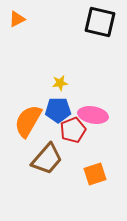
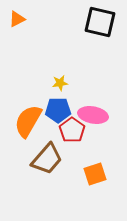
red pentagon: moved 1 px left; rotated 15 degrees counterclockwise
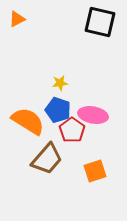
blue pentagon: rotated 20 degrees clockwise
orange semicircle: rotated 92 degrees clockwise
orange square: moved 3 px up
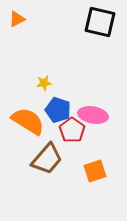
yellow star: moved 16 px left
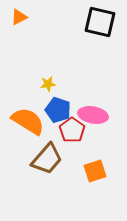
orange triangle: moved 2 px right, 2 px up
yellow star: moved 4 px right, 1 px down
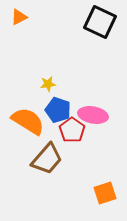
black square: rotated 12 degrees clockwise
orange square: moved 10 px right, 22 px down
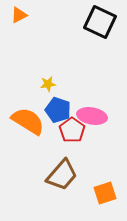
orange triangle: moved 2 px up
pink ellipse: moved 1 px left, 1 px down
brown trapezoid: moved 15 px right, 16 px down
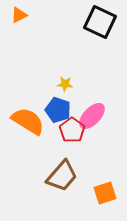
yellow star: moved 17 px right; rotated 14 degrees clockwise
pink ellipse: rotated 56 degrees counterclockwise
brown trapezoid: moved 1 px down
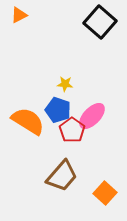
black square: rotated 16 degrees clockwise
orange square: rotated 30 degrees counterclockwise
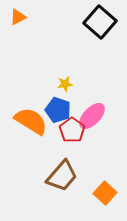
orange triangle: moved 1 px left, 2 px down
yellow star: rotated 14 degrees counterclockwise
orange semicircle: moved 3 px right
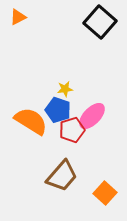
yellow star: moved 5 px down
red pentagon: rotated 20 degrees clockwise
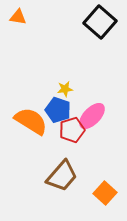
orange triangle: rotated 36 degrees clockwise
